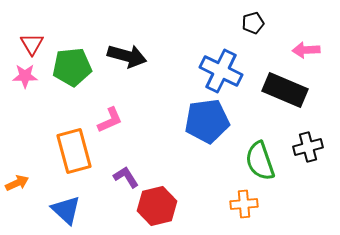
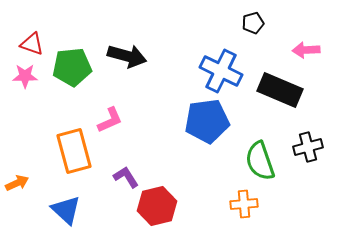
red triangle: rotated 40 degrees counterclockwise
black rectangle: moved 5 px left
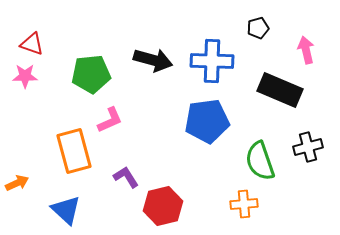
black pentagon: moved 5 px right, 5 px down
pink arrow: rotated 80 degrees clockwise
black arrow: moved 26 px right, 4 px down
green pentagon: moved 19 px right, 7 px down
blue cross: moved 9 px left, 10 px up; rotated 24 degrees counterclockwise
red hexagon: moved 6 px right
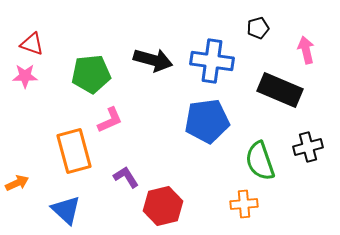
blue cross: rotated 6 degrees clockwise
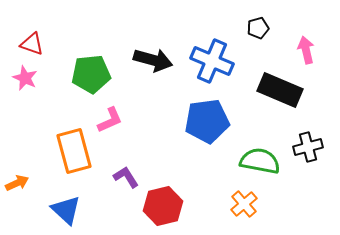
blue cross: rotated 15 degrees clockwise
pink star: moved 2 px down; rotated 25 degrees clockwise
green semicircle: rotated 120 degrees clockwise
orange cross: rotated 36 degrees counterclockwise
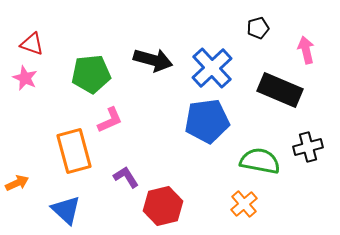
blue cross: moved 7 px down; rotated 24 degrees clockwise
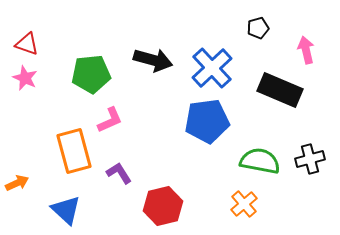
red triangle: moved 5 px left
black cross: moved 2 px right, 12 px down
purple L-shape: moved 7 px left, 4 px up
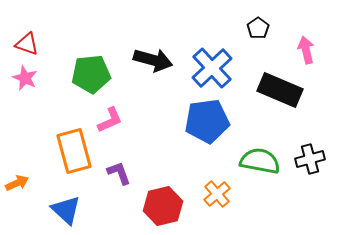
black pentagon: rotated 20 degrees counterclockwise
purple L-shape: rotated 12 degrees clockwise
orange cross: moved 27 px left, 10 px up
